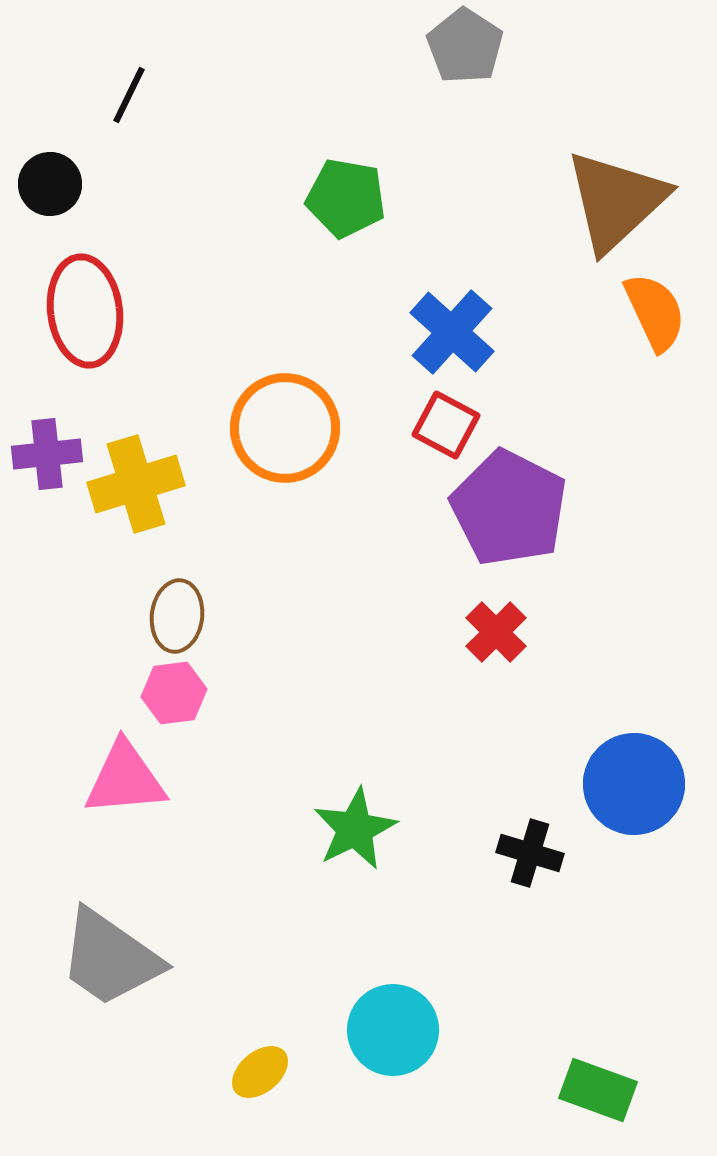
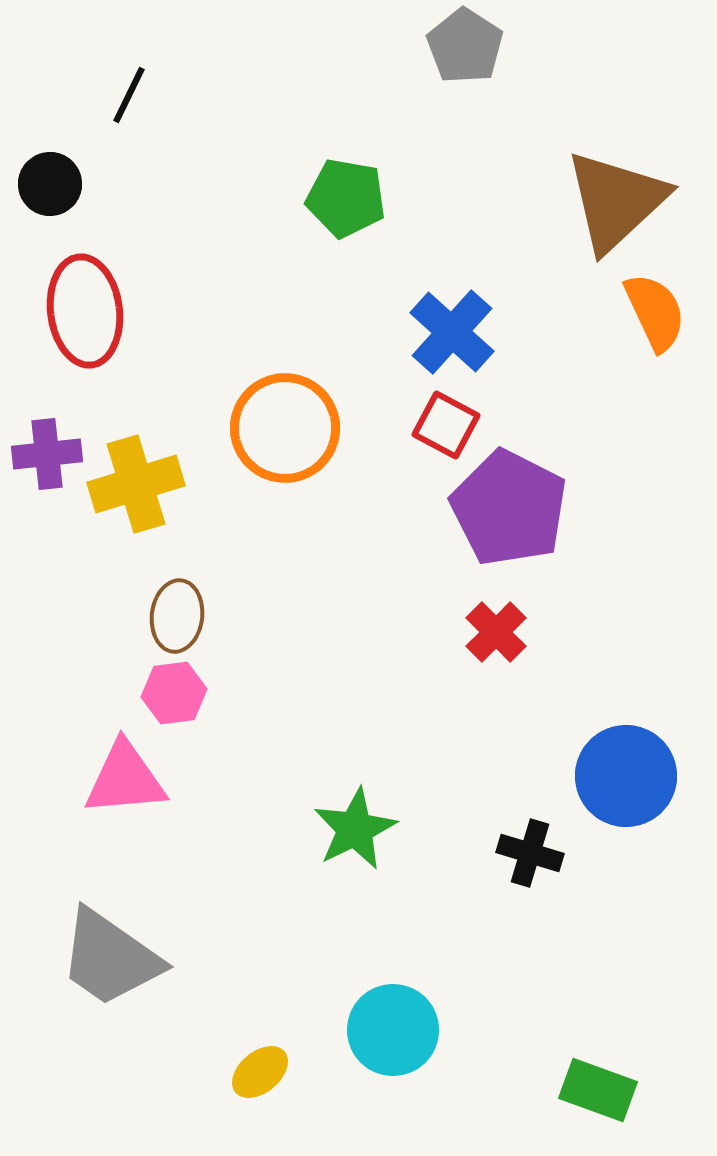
blue circle: moved 8 px left, 8 px up
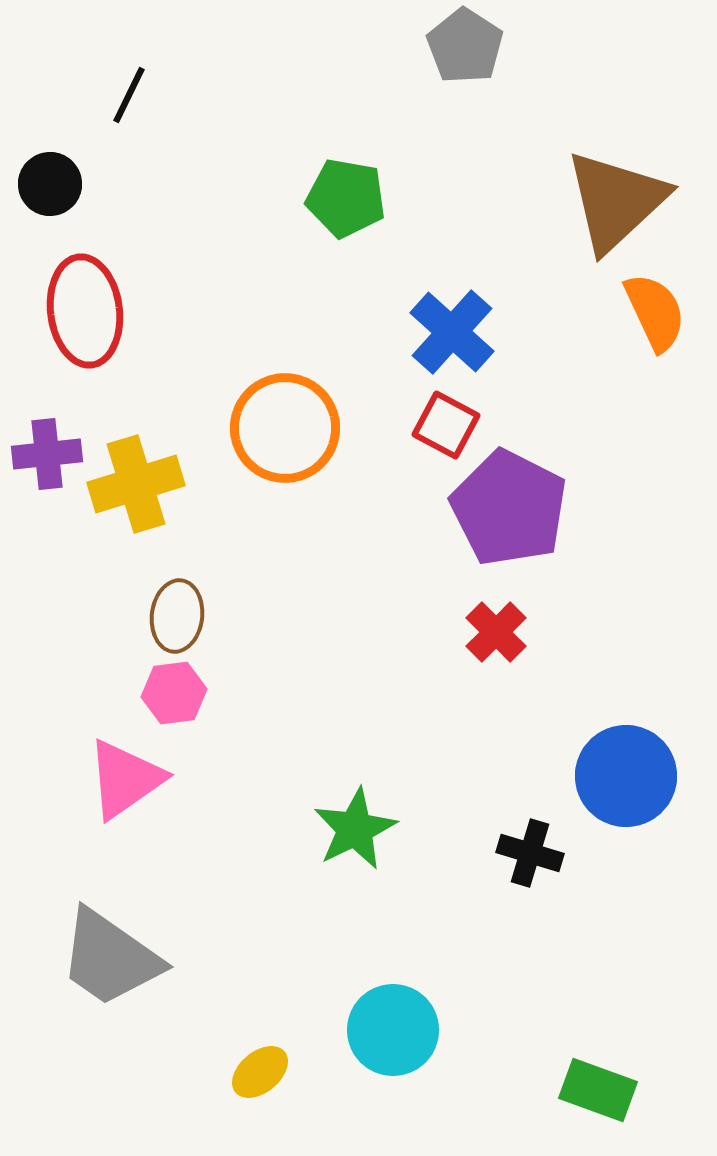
pink triangle: rotated 30 degrees counterclockwise
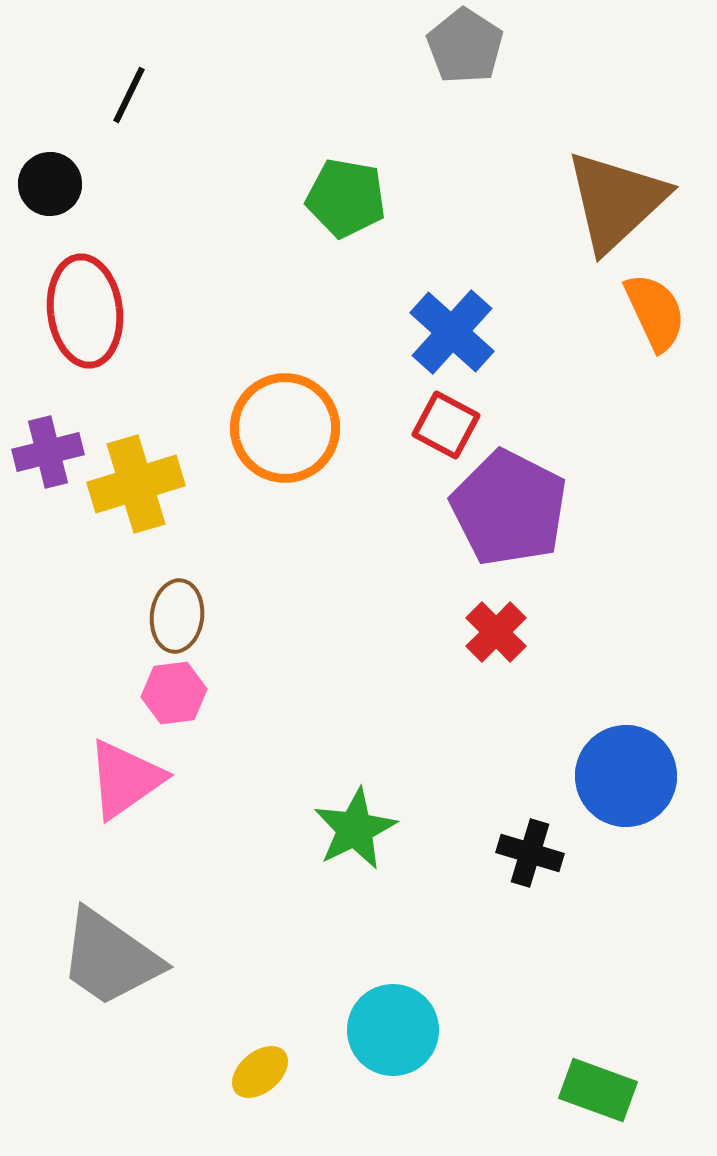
purple cross: moved 1 px right, 2 px up; rotated 8 degrees counterclockwise
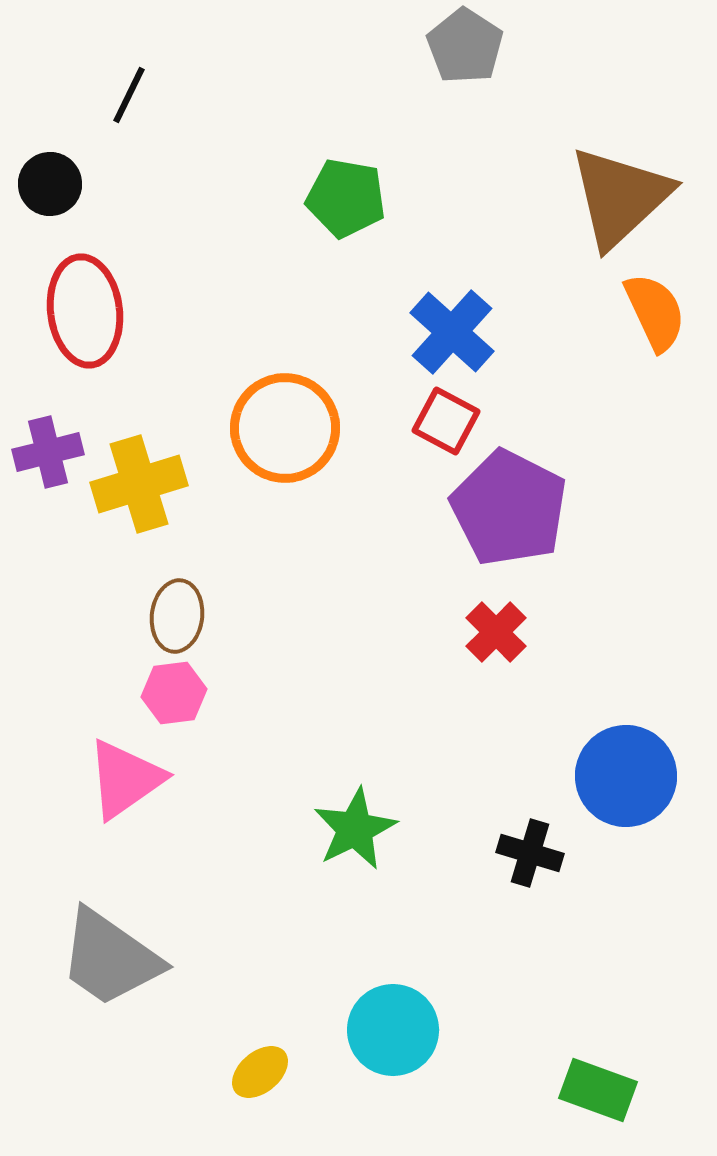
brown triangle: moved 4 px right, 4 px up
red square: moved 4 px up
yellow cross: moved 3 px right
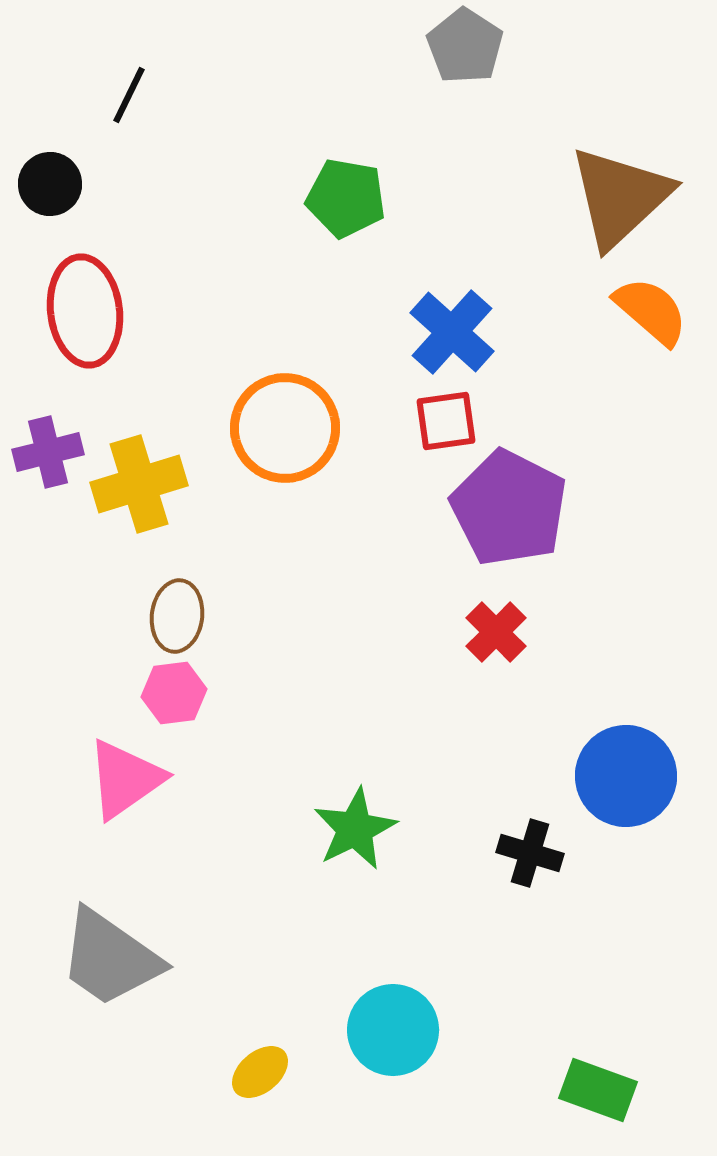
orange semicircle: moved 4 px left, 1 px up; rotated 24 degrees counterclockwise
red square: rotated 36 degrees counterclockwise
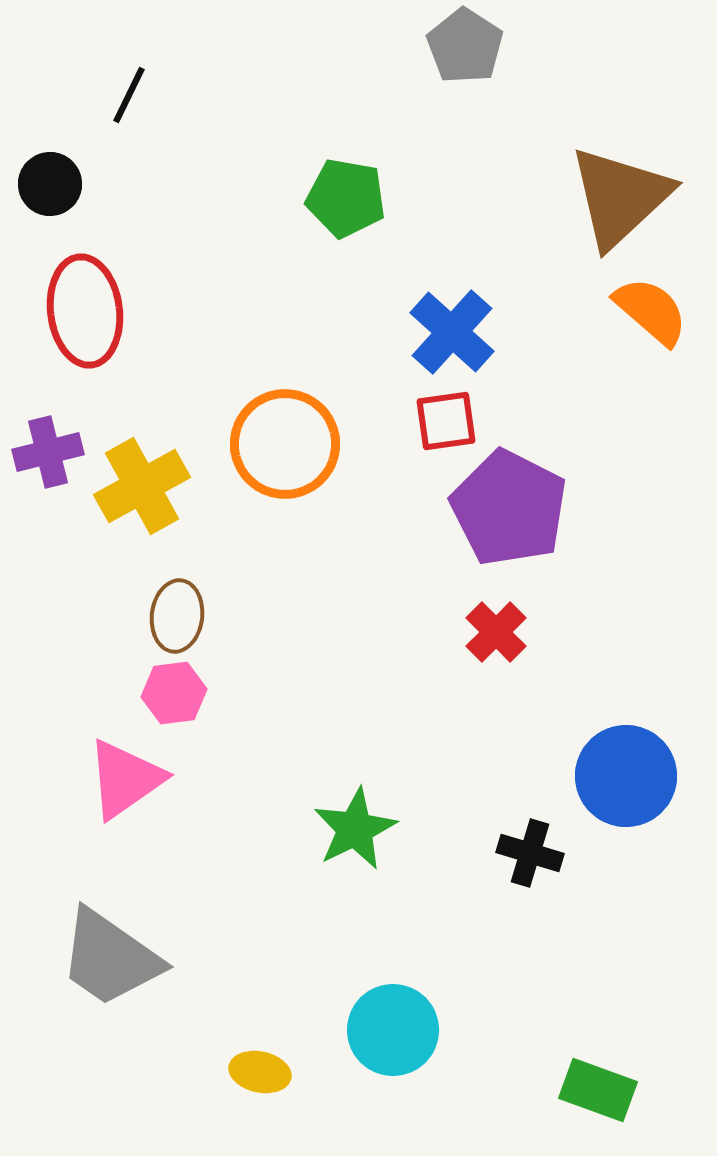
orange circle: moved 16 px down
yellow cross: moved 3 px right, 2 px down; rotated 12 degrees counterclockwise
yellow ellipse: rotated 52 degrees clockwise
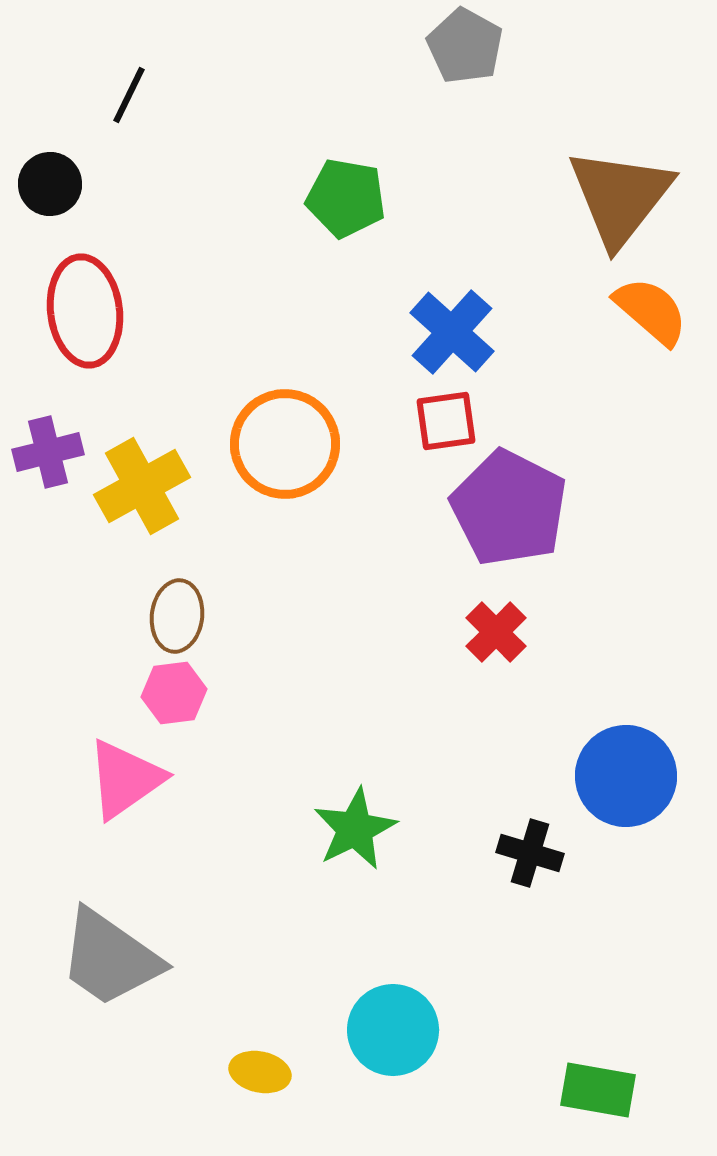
gray pentagon: rotated 4 degrees counterclockwise
brown triangle: rotated 9 degrees counterclockwise
green rectangle: rotated 10 degrees counterclockwise
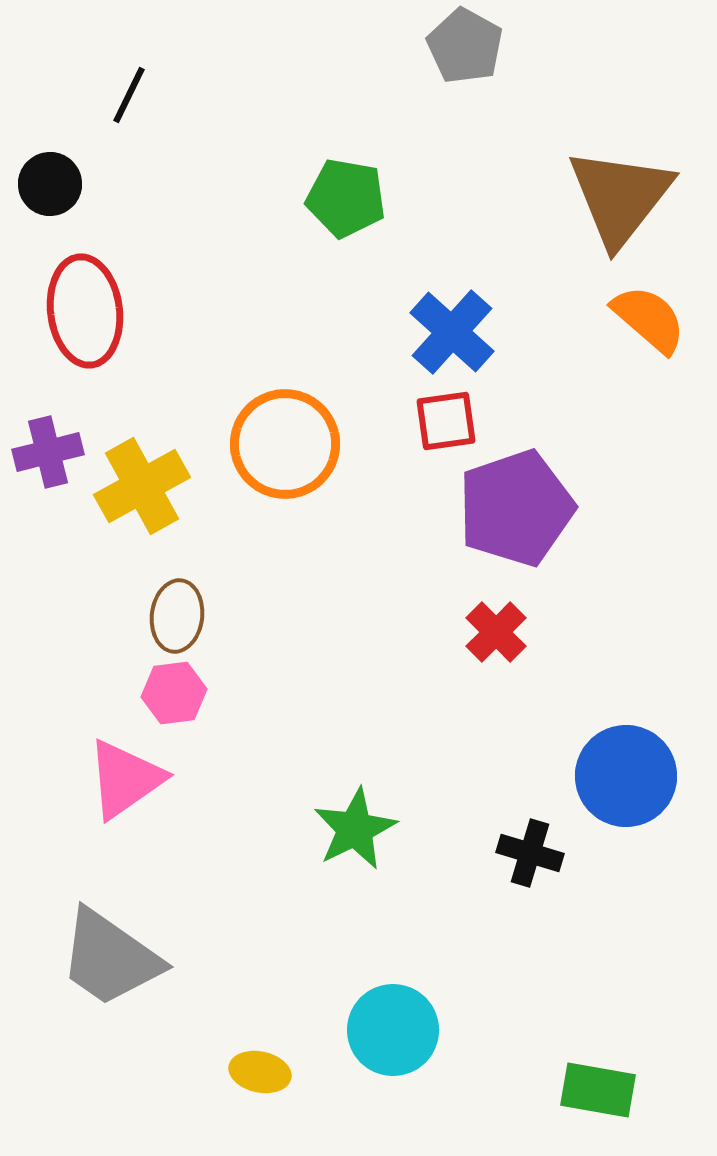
orange semicircle: moved 2 px left, 8 px down
purple pentagon: moved 7 px right; rotated 26 degrees clockwise
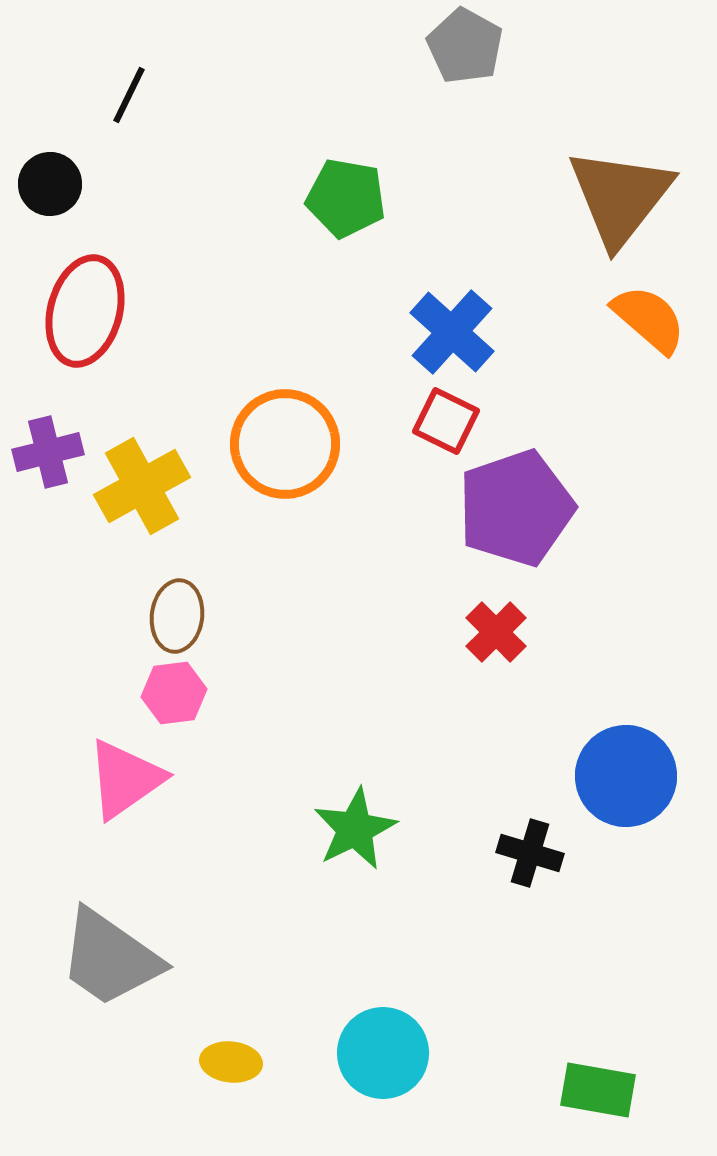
red ellipse: rotated 22 degrees clockwise
red square: rotated 34 degrees clockwise
cyan circle: moved 10 px left, 23 px down
yellow ellipse: moved 29 px left, 10 px up; rotated 6 degrees counterclockwise
